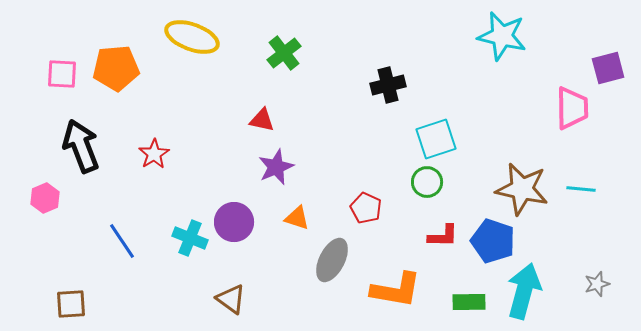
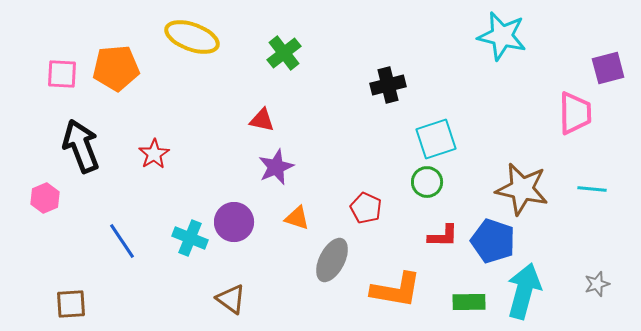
pink trapezoid: moved 3 px right, 5 px down
cyan line: moved 11 px right
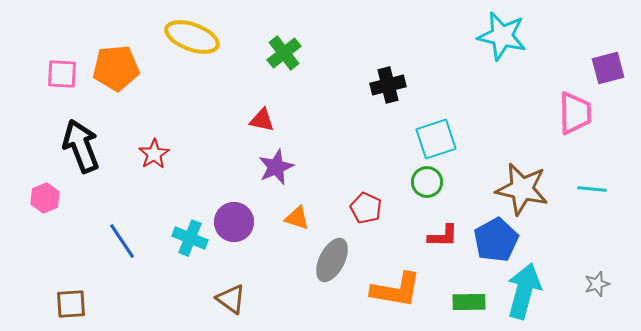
blue pentagon: moved 3 px right, 1 px up; rotated 24 degrees clockwise
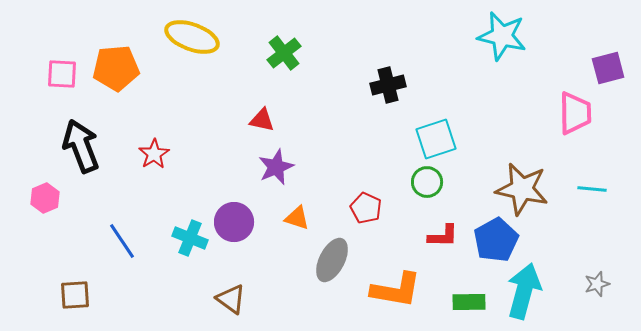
brown square: moved 4 px right, 9 px up
